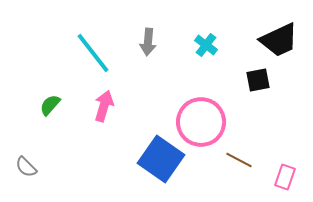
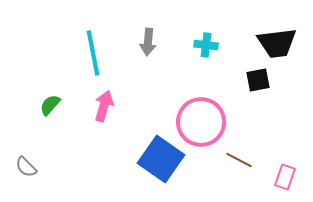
black trapezoid: moved 2 px left, 3 px down; rotated 18 degrees clockwise
cyan cross: rotated 30 degrees counterclockwise
cyan line: rotated 27 degrees clockwise
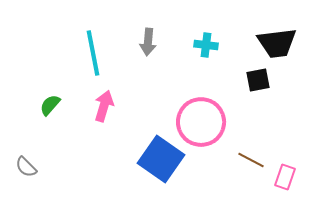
brown line: moved 12 px right
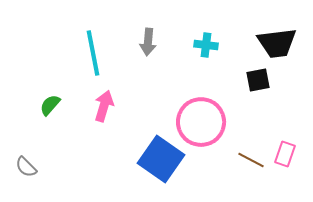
pink rectangle: moved 23 px up
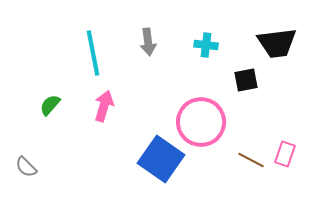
gray arrow: rotated 12 degrees counterclockwise
black square: moved 12 px left
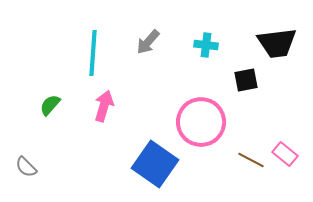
gray arrow: rotated 48 degrees clockwise
cyan line: rotated 15 degrees clockwise
pink rectangle: rotated 70 degrees counterclockwise
blue square: moved 6 px left, 5 px down
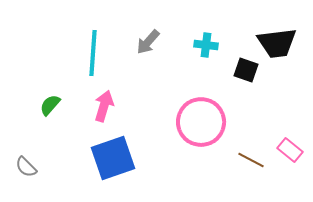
black square: moved 10 px up; rotated 30 degrees clockwise
pink rectangle: moved 5 px right, 4 px up
blue square: moved 42 px left, 6 px up; rotated 36 degrees clockwise
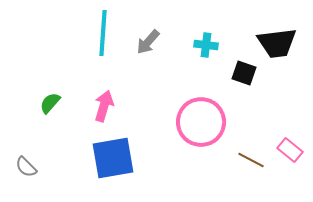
cyan line: moved 10 px right, 20 px up
black square: moved 2 px left, 3 px down
green semicircle: moved 2 px up
blue square: rotated 9 degrees clockwise
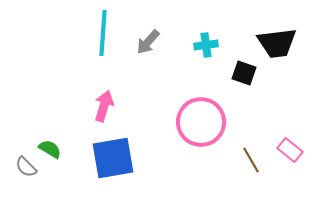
cyan cross: rotated 15 degrees counterclockwise
green semicircle: moved 46 px down; rotated 80 degrees clockwise
brown line: rotated 32 degrees clockwise
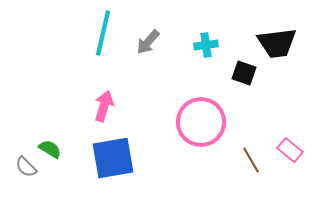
cyan line: rotated 9 degrees clockwise
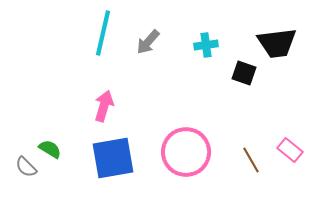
pink circle: moved 15 px left, 30 px down
